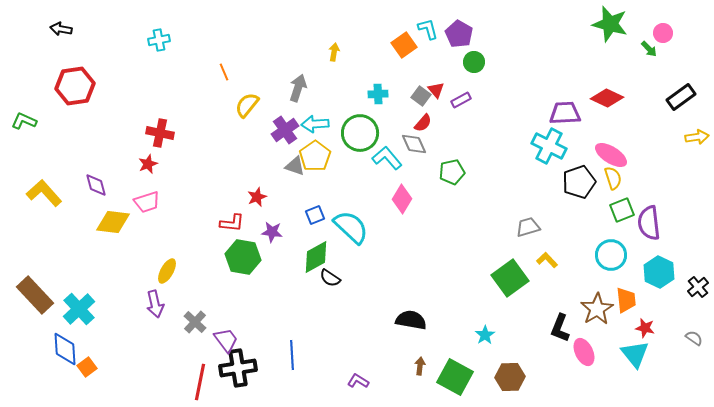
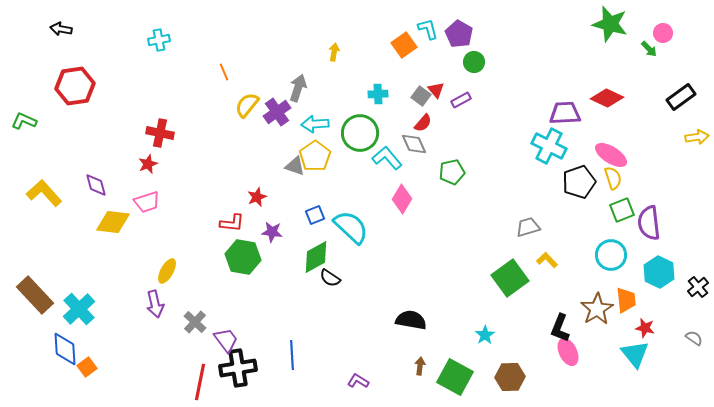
purple cross at (285, 130): moved 8 px left, 18 px up
pink ellipse at (584, 352): moved 16 px left
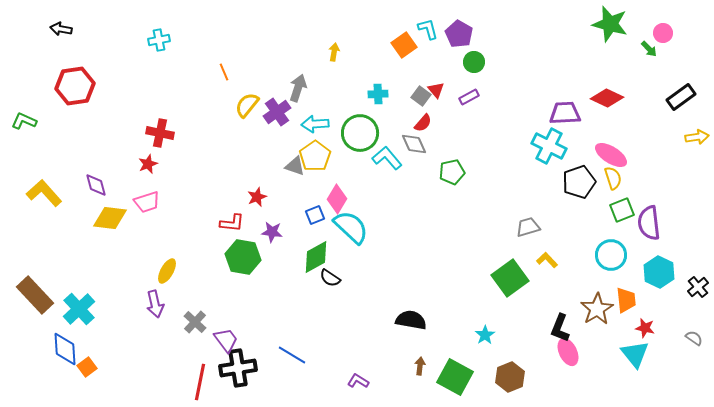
purple rectangle at (461, 100): moved 8 px right, 3 px up
pink diamond at (402, 199): moved 65 px left
yellow diamond at (113, 222): moved 3 px left, 4 px up
blue line at (292, 355): rotated 56 degrees counterclockwise
brown hexagon at (510, 377): rotated 20 degrees counterclockwise
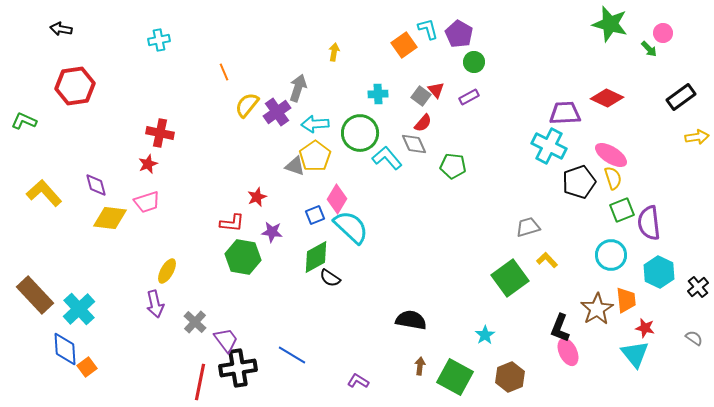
green pentagon at (452, 172): moved 1 px right, 6 px up; rotated 20 degrees clockwise
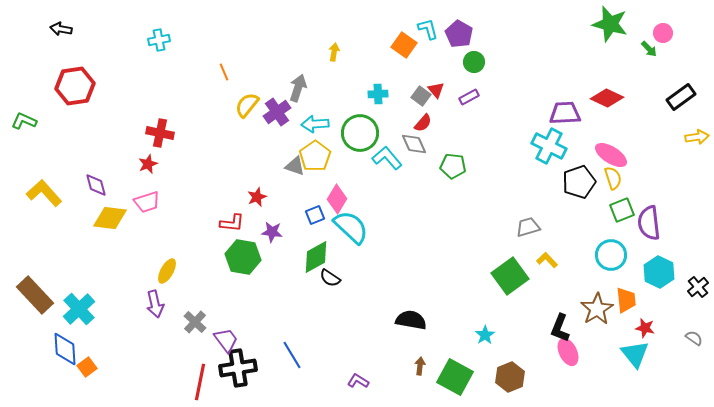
orange square at (404, 45): rotated 20 degrees counterclockwise
green square at (510, 278): moved 2 px up
blue line at (292, 355): rotated 28 degrees clockwise
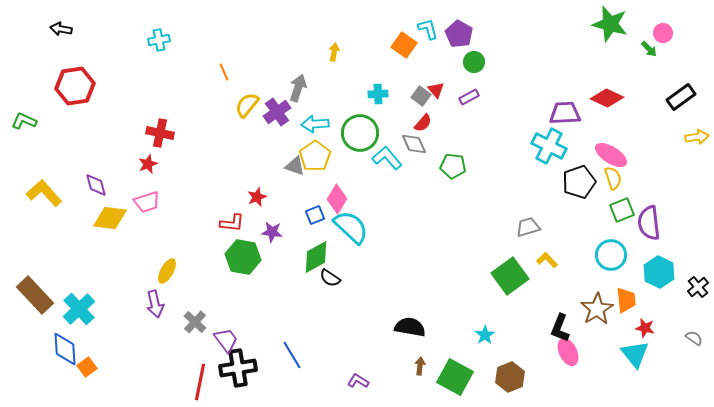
black semicircle at (411, 320): moved 1 px left, 7 px down
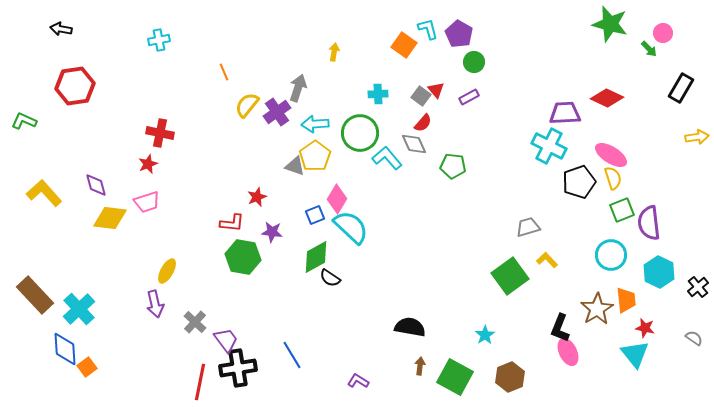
black rectangle at (681, 97): moved 9 px up; rotated 24 degrees counterclockwise
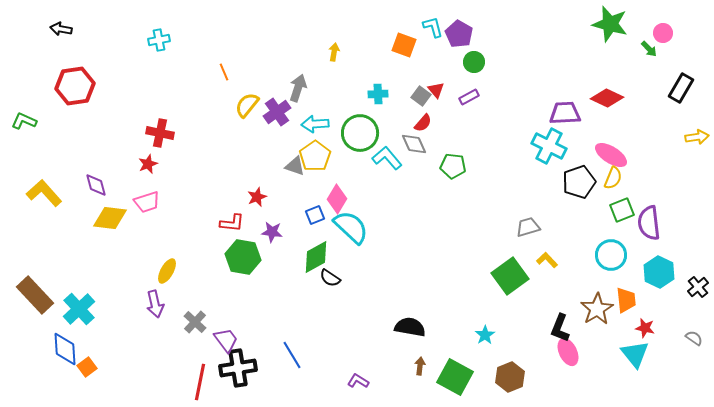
cyan L-shape at (428, 29): moved 5 px right, 2 px up
orange square at (404, 45): rotated 15 degrees counterclockwise
yellow semicircle at (613, 178): rotated 40 degrees clockwise
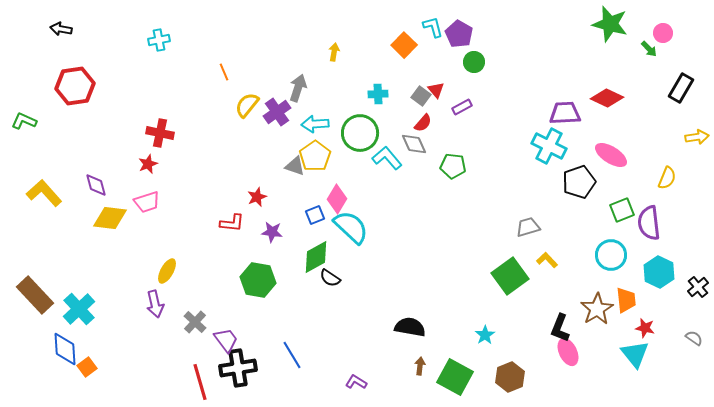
orange square at (404, 45): rotated 25 degrees clockwise
purple rectangle at (469, 97): moved 7 px left, 10 px down
yellow semicircle at (613, 178): moved 54 px right
green hexagon at (243, 257): moved 15 px right, 23 px down
purple L-shape at (358, 381): moved 2 px left, 1 px down
red line at (200, 382): rotated 27 degrees counterclockwise
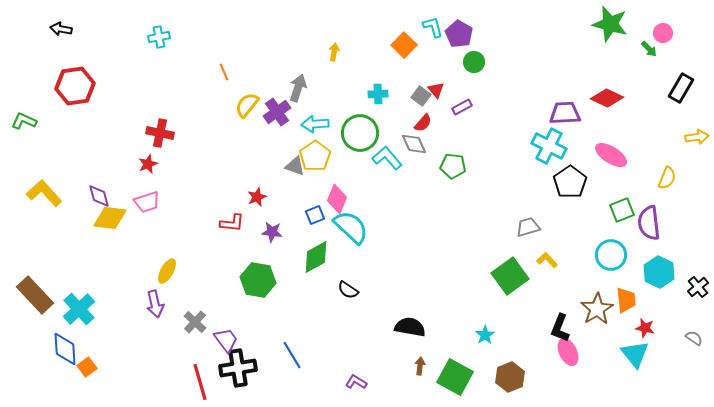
cyan cross at (159, 40): moved 3 px up
black pentagon at (579, 182): moved 9 px left; rotated 16 degrees counterclockwise
purple diamond at (96, 185): moved 3 px right, 11 px down
pink diamond at (337, 199): rotated 8 degrees counterclockwise
black semicircle at (330, 278): moved 18 px right, 12 px down
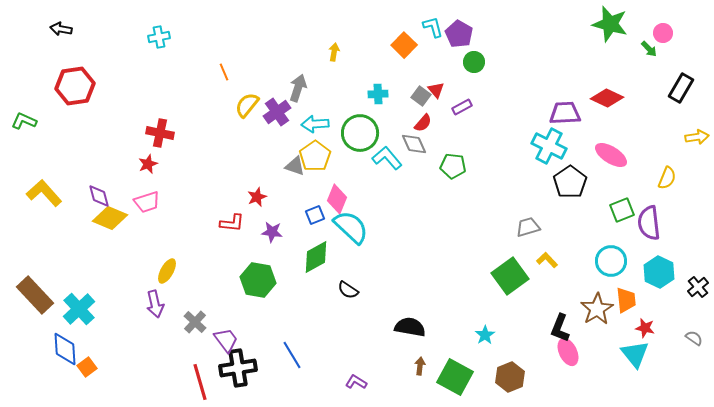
yellow diamond at (110, 218): rotated 16 degrees clockwise
cyan circle at (611, 255): moved 6 px down
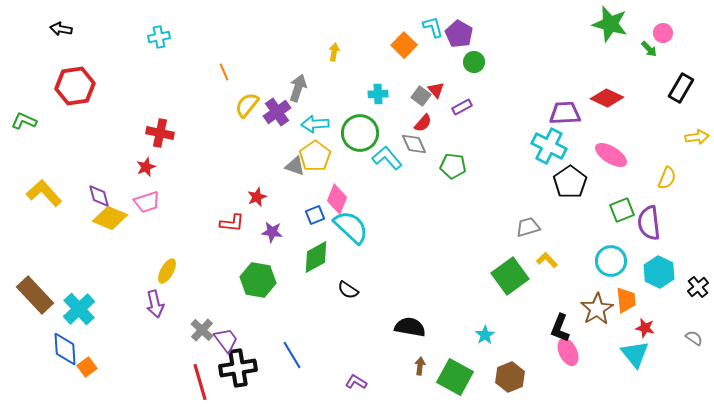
red star at (148, 164): moved 2 px left, 3 px down
gray cross at (195, 322): moved 7 px right, 8 px down
